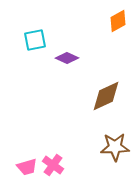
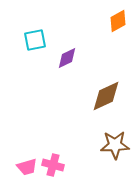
purple diamond: rotated 50 degrees counterclockwise
brown star: moved 2 px up
pink cross: rotated 20 degrees counterclockwise
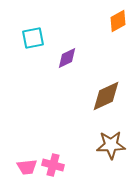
cyan square: moved 2 px left, 2 px up
brown star: moved 4 px left
pink trapezoid: rotated 10 degrees clockwise
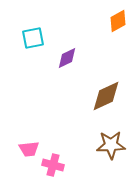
pink trapezoid: moved 2 px right, 18 px up
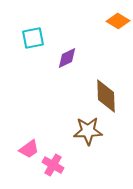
orange diamond: rotated 60 degrees clockwise
brown diamond: rotated 68 degrees counterclockwise
brown star: moved 23 px left, 14 px up
pink trapezoid: rotated 30 degrees counterclockwise
pink cross: rotated 15 degrees clockwise
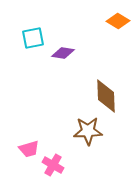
purple diamond: moved 4 px left, 5 px up; rotated 35 degrees clockwise
pink trapezoid: rotated 20 degrees clockwise
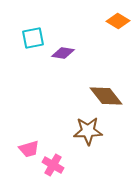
brown diamond: rotated 36 degrees counterclockwise
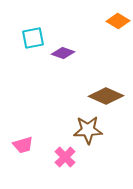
purple diamond: rotated 10 degrees clockwise
brown diamond: rotated 28 degrees counterclockwise
brown star: moved 1 px up
pink trapezoid: moved 6 px left, 4 px up
pink cross: moved 12 px right, 8 px up; rotated 15 degrees clockwise
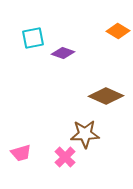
orange diamond: moved 10 px down
brown star: moved 3 px left, 4 px down
pink trapezoid: moved 2 px left, 8 px down
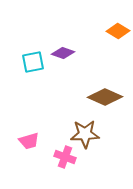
cyan square: moved 24 px down
brown diamond: moved 1 px left, 1 px down
pink trapezoid: moved 8 px right, 12 px up
pink cross: rotated 25 degrees counterclockwise
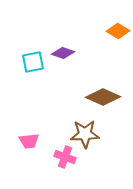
brown diamond: moved 2 px left
pink trapezoid: rotated 10 degrees clockwise
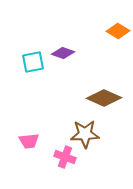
brown diamond: moved 1 px right, 1 px down
